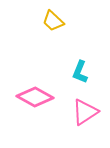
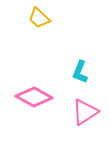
yellow trapezoid: moved 14 px left, 3 px up
pink diamond: moved 1 px left
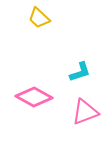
cyan L-shape: rotated 130 degrees counterclockwise
pink triangle: rotated 12 degrees clockwise
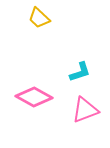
pink triangle: moved 2 px up
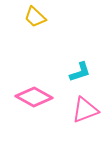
yellow trapezoid: moved 4 px left, 1 px up
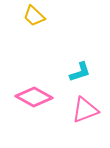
yellow trapezoid: moved 1 px left, 1 px up
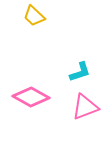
pink diamond: moved 3 px left
pink triangle: moved 3 px up
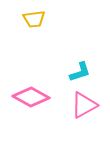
yellow trapezoid: moved 3 px down; rotated 50 degrees counterclockwise
pink triangle: moved 1 px left, 2 px up; rotated 8 degrees counterclockwise
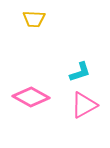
yellow trapezoid: rotated 10 degrees clockwise
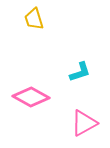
yellow trapezoid: rotated 70 degrees clockwise
pink triangle: moved 18 px down
